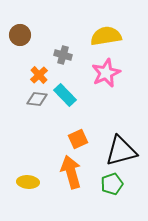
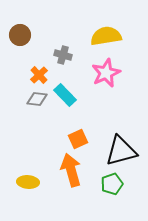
orange arrow: moved 2 px up
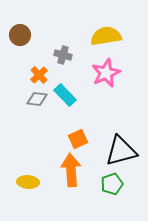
orange arrow: rotated 12 degrees clockwise
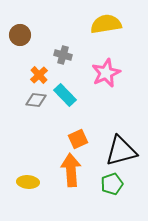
yellow semicircle: moved 12 px up
gray diamond: moved 1 px left, 1 px down
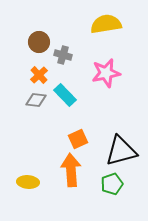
brown circle: moved 19 px right, 7 px down
pink star: rotated 12 degrees clockwise
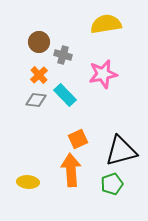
pink star: moved 3 px left, 1 px down
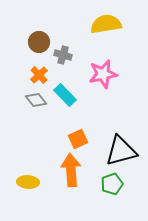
gray diamond: rotated 45 degrees clockwise
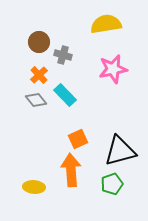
pink star: moved 10 px right, 5 px up
black triangle: moved 1 px left
yellow ellipse: moved 6 px right, 5 px down
